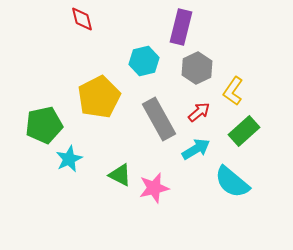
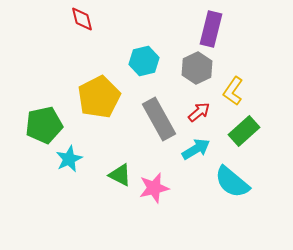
purple rectangle: moved 30 px right, 2 px down
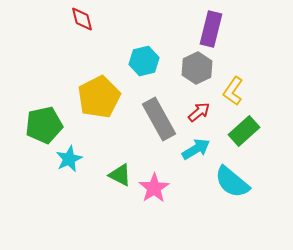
pink star: rotated 20 degrees counterclockwise
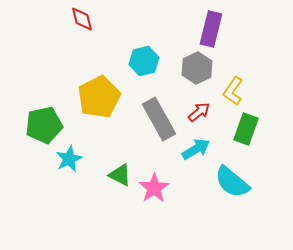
green rectangle: moved 2 px right, 2 px up; rotated 28 degrees counterclockwise
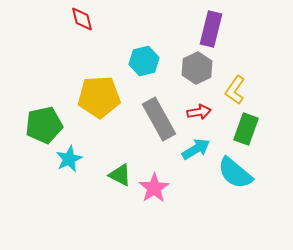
yellow L-shape: moved 2 px right, 1 px up
yellow pentagon: rotated 24 degrees clockwise
red arrow: rotated 30 degrees clockwise
cyan semicircle: moved 3 px right, 9 px up
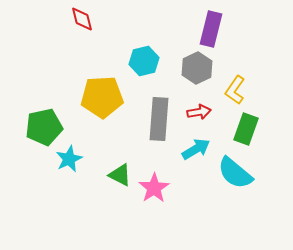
yellow pentagon: moved 3 px right
gray rectangle: rotated 33 degrees clockwise
green pentagon: moved 2 px down
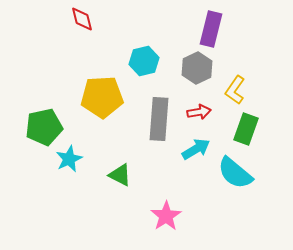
pink star: moved 12 px right, 28 px down
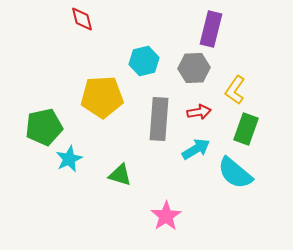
gray hexagon: moved 3 px left; rotated 24 degrees clockwise
green triangle: rotated 10 degrees counterclockwise
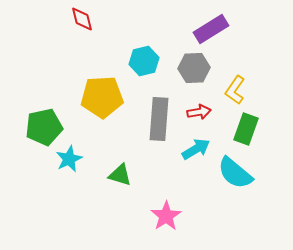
purple rectangle: rotated 44 degrees clockwise
